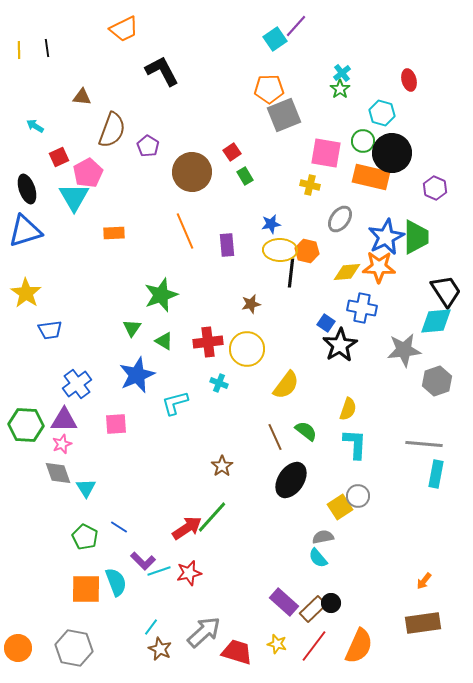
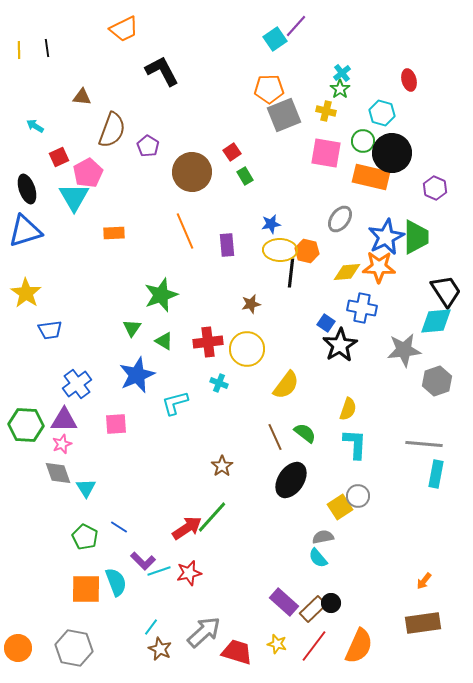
yellow cross at (310, 185): moved 16 px right, 74 px up
green semicircle at (306, 431): moved 1 px left, 2 px down
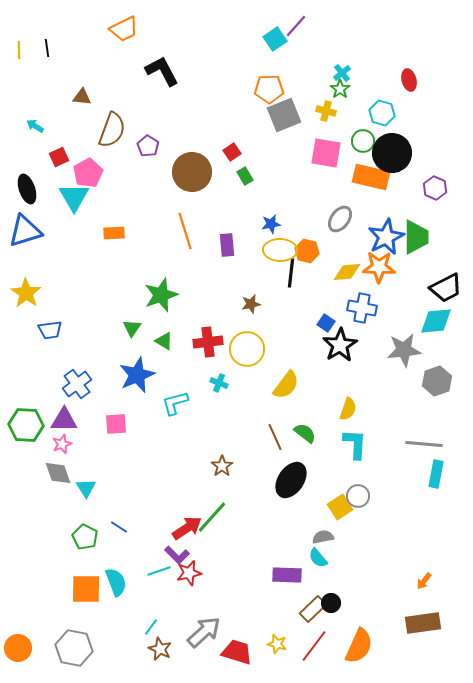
orange line at (185, 231): rotated 6 degrees clockwise
black trapezoid at (446, 291): moved 3 px up; rotated 96 degrees clockwise
purple L-shape at (143, 561): moved 34 px right, 6 px up
purple rectangle at (284, 602): moved 3 px right, 27 px up; rotated 40 degrees counterclockwise
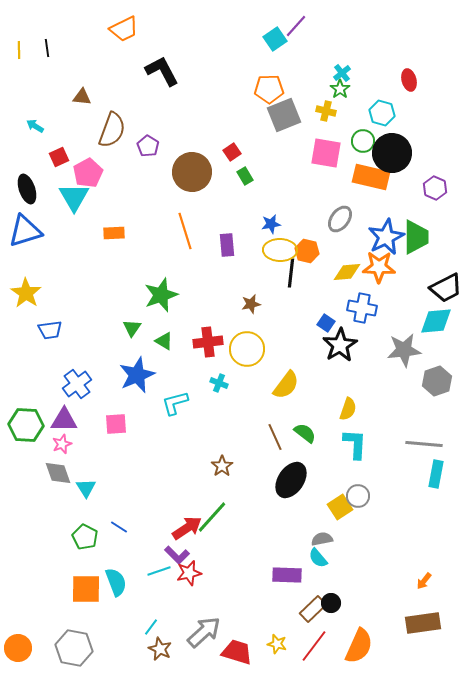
gray semicircle at (323, 537): moved 1 px left, 2 px down
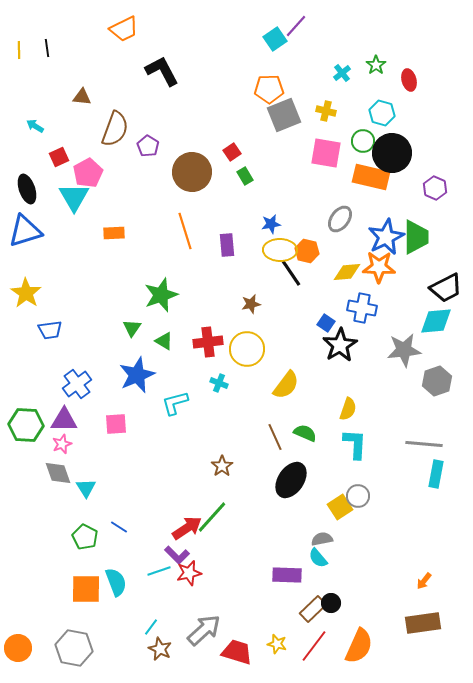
green star at (340, 89): moved 36 px right, 24 px up
brown semicircle at (112, 130): moved 3 px right, 1 px up
black line at (291, 273): rotated 40 degrees counterclockwise
green semicircle at (305, 433): rotated 15 degrees counterclockwise
gray arrow at (204, 632): moved 2 px up
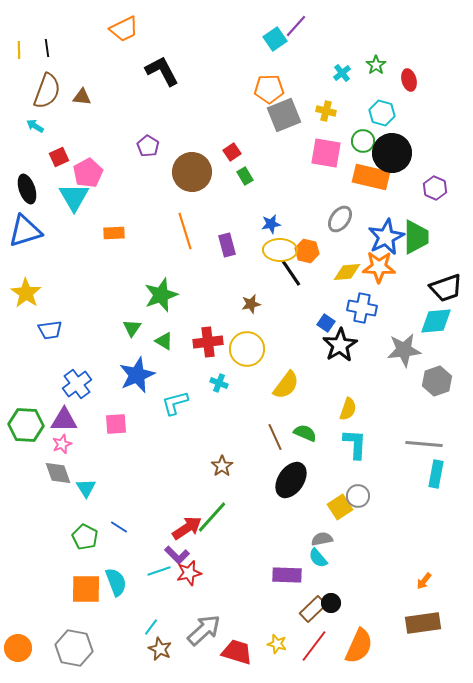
brown semicircle at (115, 129): moved 68 px left, 38 px up
purple rectangle at (227, 245): rotated 10 degrees counterclockwise
black trapezoid at (446, 288): rotated 8 degrees clockwise
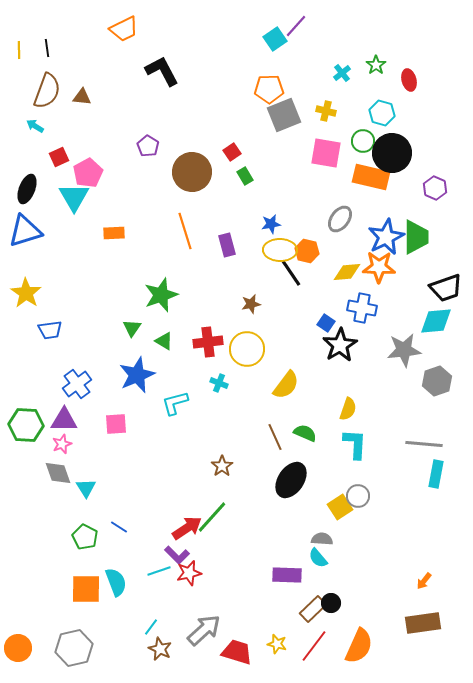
black ellipse at (27, 189): rotated 40 degrees clockwise
gray semicircle at (322, 539): rotated 15 degrees clockwise
gray hexagon at (74, 648): rotated 24 degrees counterclockwise
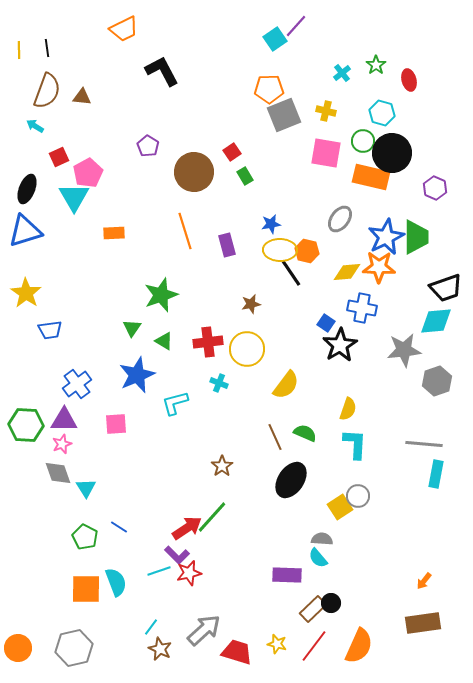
brown circle at (192, 172): moved 2 px right
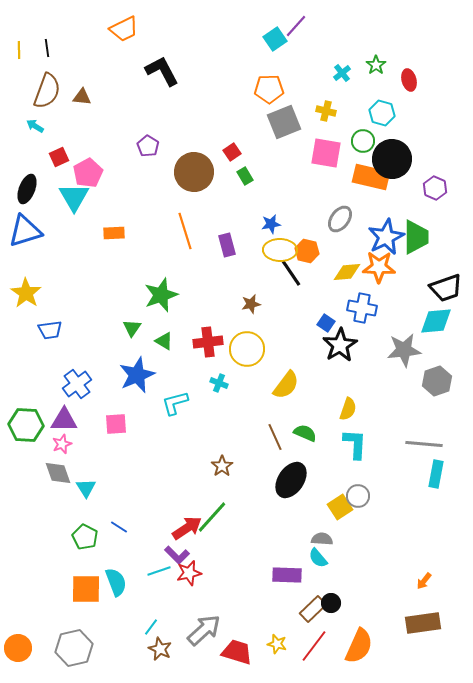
gray square at (284, 115): moved 7 px down
black circle at (392, 153): moved 6 px down
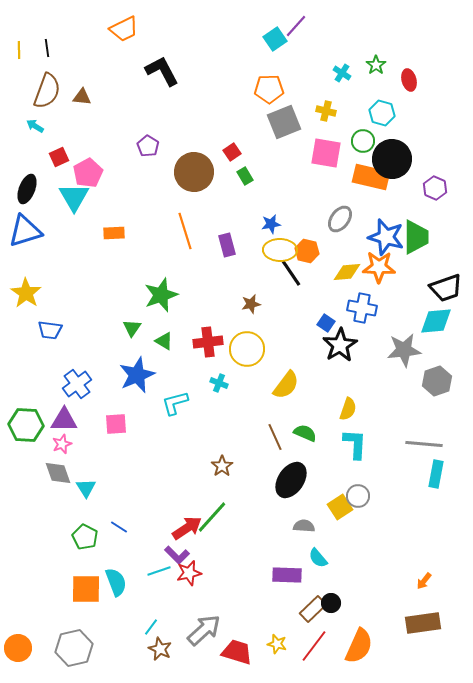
cyan cross at (342, 73): rotated 18 degrees counterclockwise
blue star at (386, 237): rotated 30 degrees counterclockwise
blue trapezoid at (50, 330): rotated 15 degrees clockwise
gray semicircle at (322, 539): moved 18 px left, 13 px up
